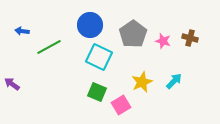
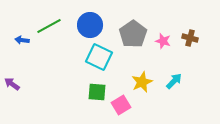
blue arrow: moved 9 px down
green line: moved 21 px up
green square: rotated 18 degrees counterclockwise
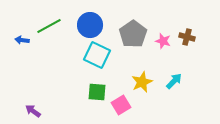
brown cross: moved 3 px left, 1 px up
cyan square: moved 2 px left, 2 px up
purple arrow: moved 21 px right, 27 px down
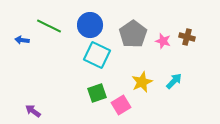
green line: rotated 55 degrees clockwise
green square: moved 1 px down; rotated 24 degrees counterclockwise
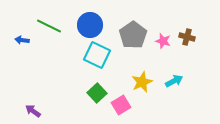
gray pentagon: moved 1 px down
cyan arrow: rotated 18 degrees clockwise
green square: rotated 24 degrees counterclockwise
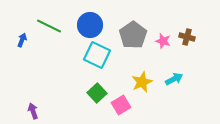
blue arrow: rotated 104 degrees clockwise
cyan arrow: moved 2 px up
purple arrow: rotated 35 degrees clockwise
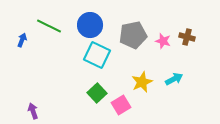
gray pentagon: rotated 24 degrees clockwise
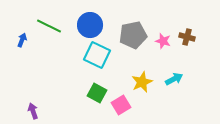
green square: rotated 18 degrees counterclockwise
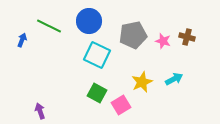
blue circle: moved 1 px left, 4 px up
purple arrow: moved 7 px right
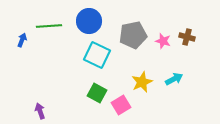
green line: rotated 30 degrees counterclockwise
